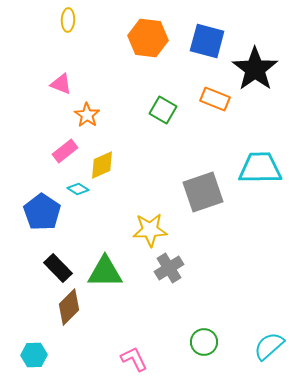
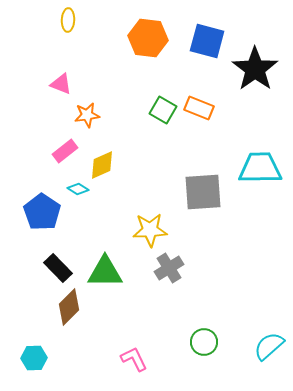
orange rectangle: moved 16 px left, 9 px down
orange star: rotated 30 degrees clockwise
gray square: rotated 15 degrees clockwise
cyan hexagon: moved 3 px down
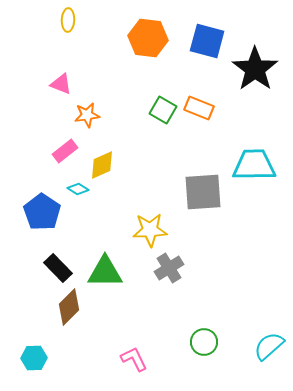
cyan trapezoid: moved 6 px left, 3 px up
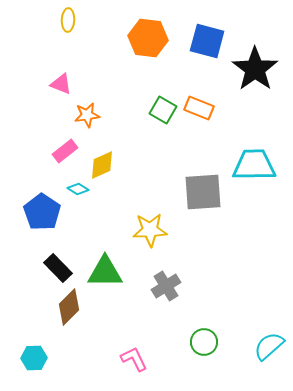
gray cross: moved 3 px left, 18 px down
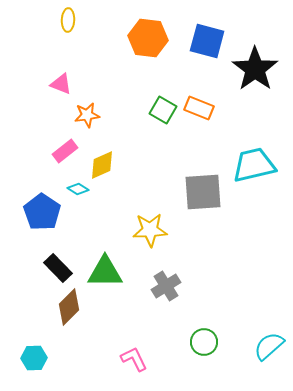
cyan trapezoid: rotated 12 degrees counterclockwise
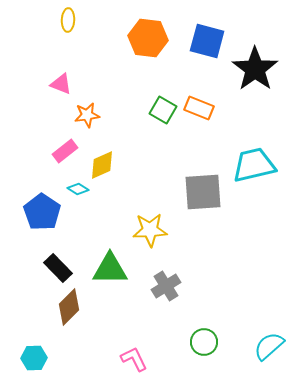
green triangle: moved 5 px right, 3 px up
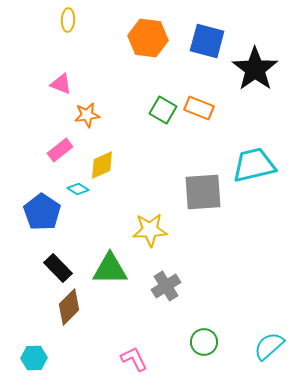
pink rectangle: moved 5 px left, 1 px up
